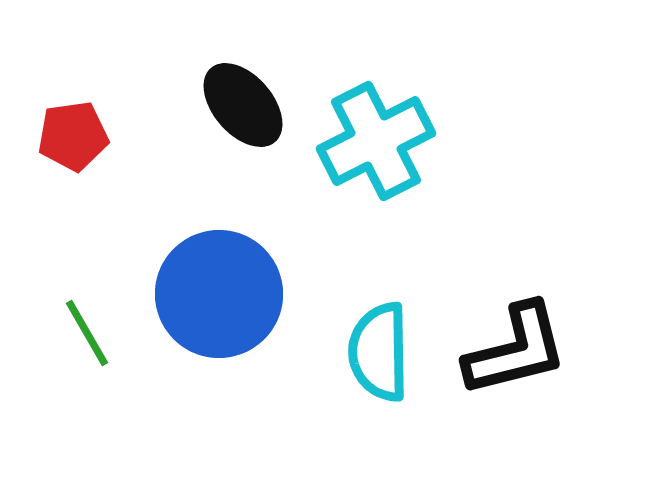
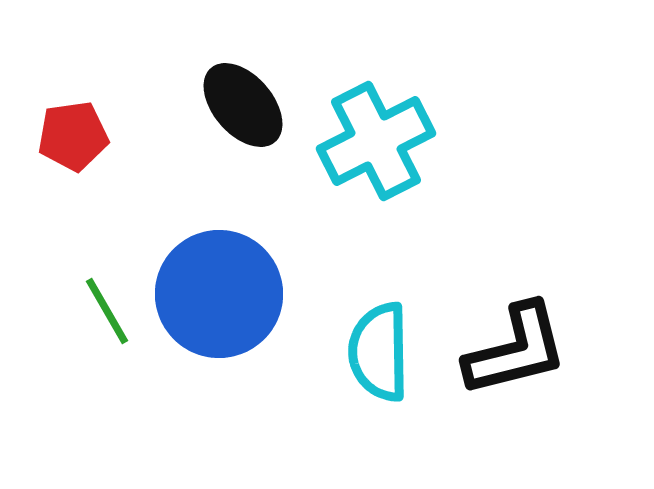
green line: moved 20 px right, 22 px up
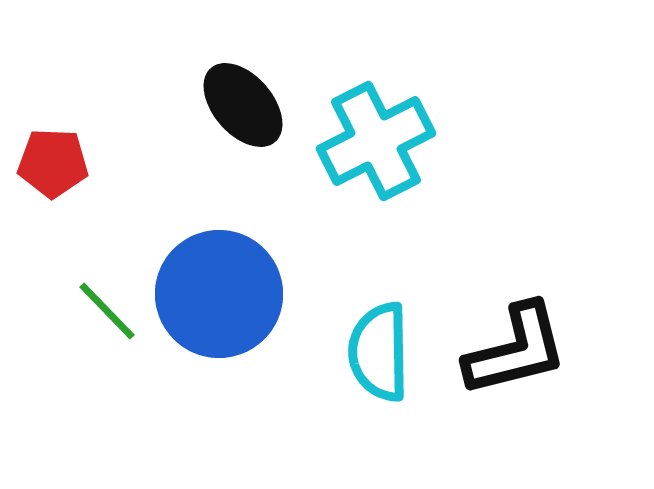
red pentagon: moved 20 px left, 27 px down; rotated 10 degrees clockwise
green line: rotated 14 degrees counterclockwise
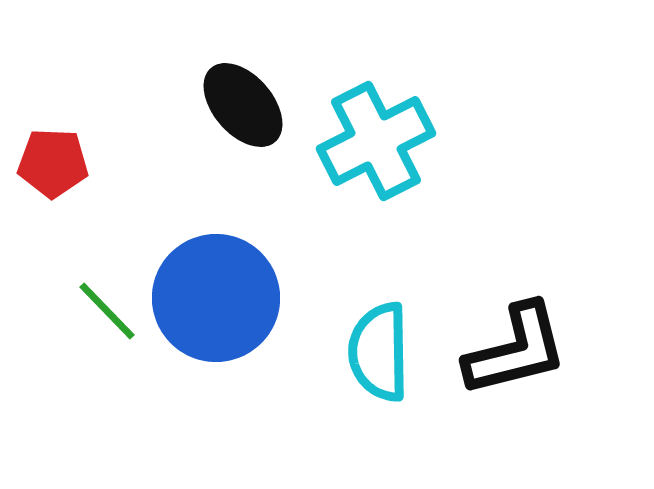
blue circle: moved 3 px left, 4 px down
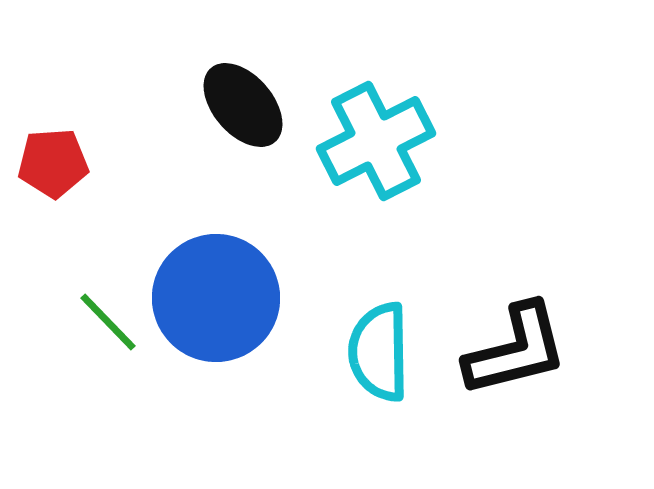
red pentagon: rotated 6 degrees counterclockwise
green line: moved 1 px right, 11 px down
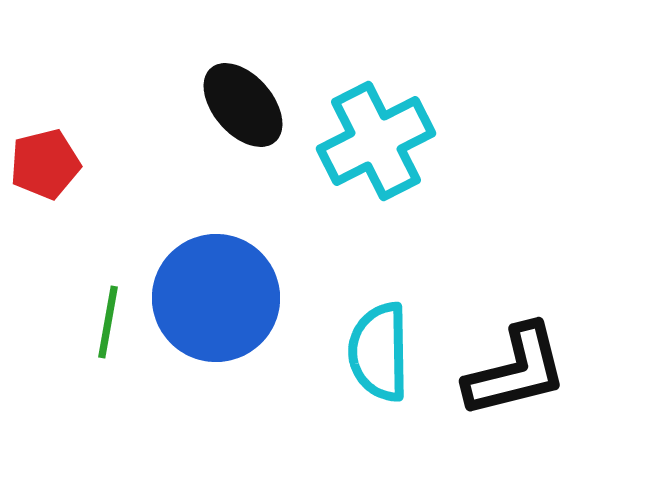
red pentagon: moved 8 px left, 1 px down; rotated 10 degrees counterclockwise
green line: rotated 54 degrees clockwise
black L-shape: moved 21 px down
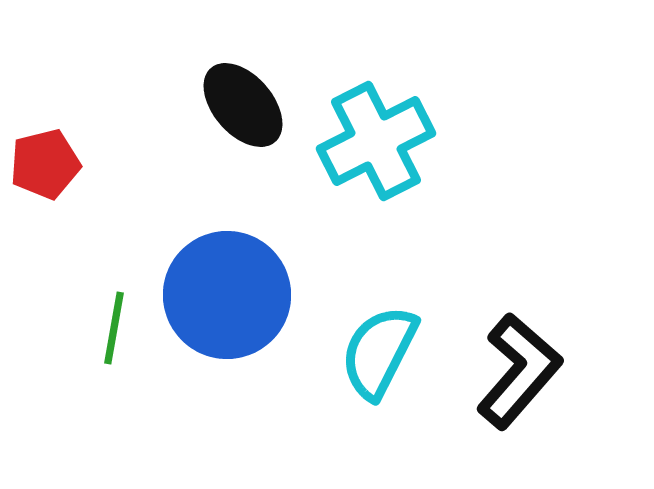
blue circle: moved 11 px right, 3 px up
green line: moved 6 px right, 6 px down
cyan semicircle: rotated 28 degrees clockwise
black L-shape: moved 3 px right; rotated 35 degrees counterclockwise
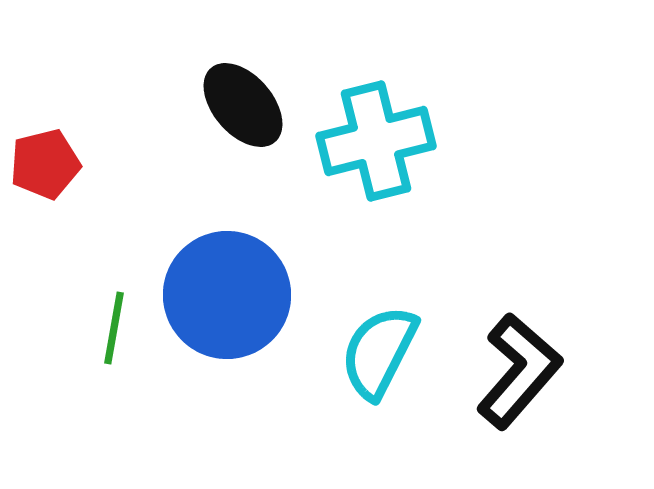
cyan cross: rotated 13 degrees clockwise
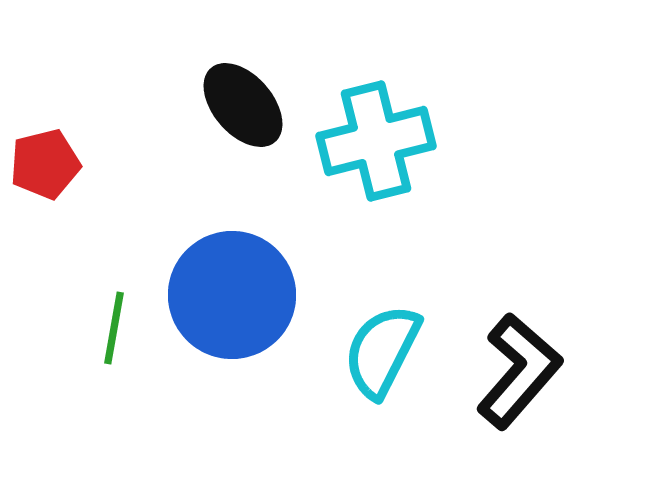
blue circle: moved 5 px right
cyan semicircle: moved 3 px right, 1 px up
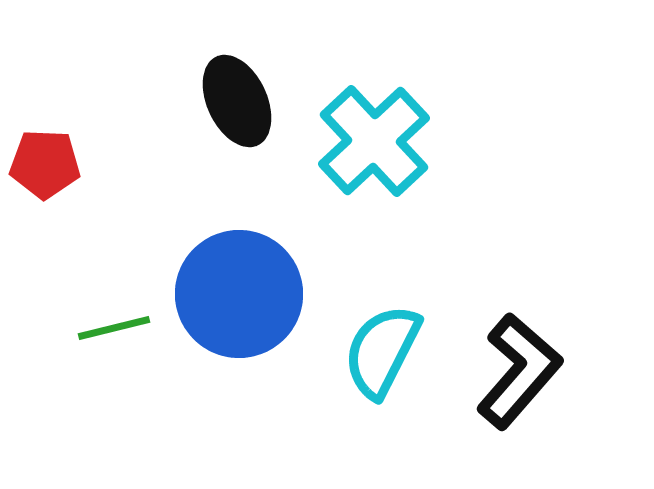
black ellipse: moved 6 px left, 4 px up; rotated 16 degrees clockwise
cyan cross: moved 2 px left; rotated 29 degrees counterclockwise
red pentagon: rotated 16 degrees clockwise
blue circle: moved 7 px right, 1 px up
green line: rotated 66 degrees clockwise
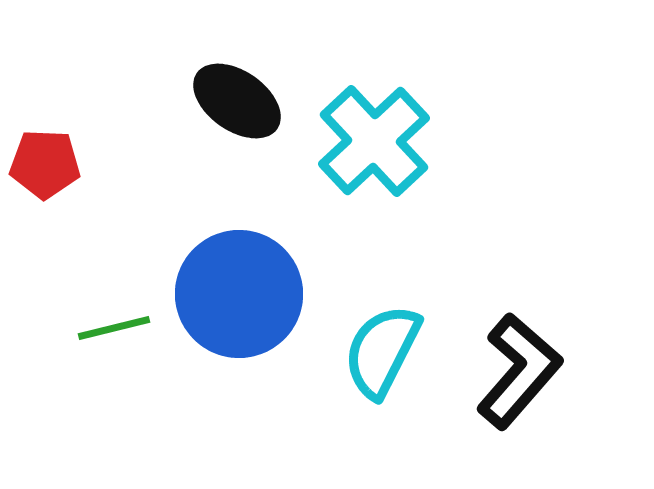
black ellipse: rotated 30 degrees counterclockwise
